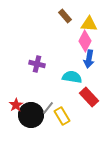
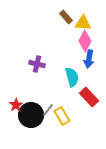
brown rectangle: moved 1 px right, 1 px down
yellow triangle: moved 6 px left, 1 px up
cyan semicircle: rotated 66 degrees clockwise
gray line: moved 2 px down
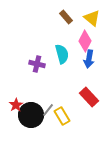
yellow triangle: moved 9 px right, 5 px up; rotated 36 degrees clockwise
cyan semicircle: moved 10 px left, 23 px up
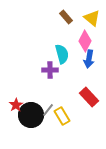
purple cross: moved 13 px right, 6 px down; rotated 14 degrees counterclockwise
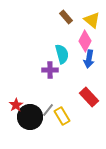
yellow triangle: moved 2 px down
black circle: moved 1 px left, 2 px down
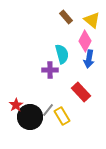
red rectangle: moved 8 px left, 5 px up
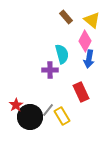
red rectangle: rotated 18 degrees clockwise
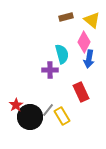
brown rectangle: rotated 64 degrees counterclockwise
pink diamond: moved 1 px left, 1 px down
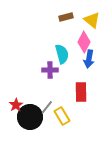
red rectangle: rotated 24 degrees clockwise
gray line: moved 1 px left, 3 px up
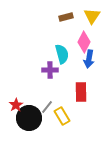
yellow triangle: moved 4 px up; rotated 24 degrees clockwise
black circle: moved 1 px left, 1 px down
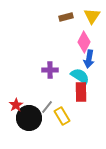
cyan semicircle: moved 18 px right, 22 px down; rotated 42 degrees counterclockwise
